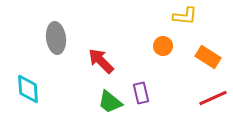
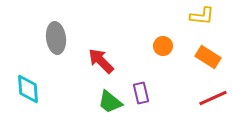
yellow L-shape: moved 17 px right
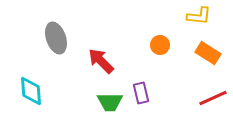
yellow L-shape: moved 3 px left
gray ellipse: rotated 12 degrees counterclockwise
orange circle: moved 3 px left, 1 px up
orange rectangle: moved 4 px up
cyan diamond: moved 3 px right, 2 px down
green trapezoid: rotated 40 degrees counterclockwise
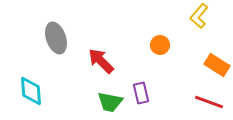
yellow L-shape: rotated 125 degrees clockwise
orange rectangle: moved 9 px right, 12 px down
red line: moved 4 px left, 4 px down; rotated 44 degrees clockwise
green trapezoid: rotated 12 degrees clockwise
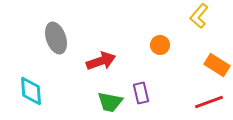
red arrow: rotated 116 degrees clockwise
red line: rotated 40 degrees counterclockwise
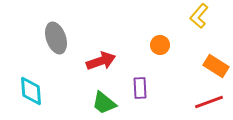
orange rectangle: moved 1 px left, 1 px down
purple rectangle: moved 1 px left, 5 px up; rotated 10 degrees clockwise
green trapezoid: moved 6 px left, 1 px down; rotated 28 degrees clockwise
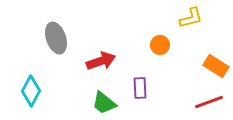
yellow L-shape: moved 8 px left, 2 px down; rotated 145 degrees counterclockwise
cyan diamond: rotated 32 degrees clockwise
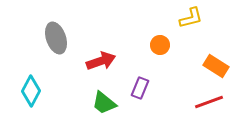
purple rectangle: rotated 25 degrees clockwise
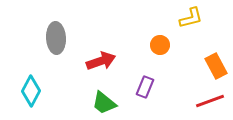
gray ellipse: rotated 16 degrees clockwise
orange rectangle: rotated 30 degrees clockwise
purple rectangle: moved 5 px right, 1 px up
red line: moved 1 px right, 1 px up
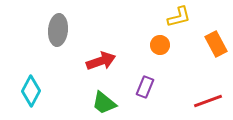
yellow L-shape: moved 12 px left, 1 px up
gray ellipse: moved 2 px right, 8 px up; rotated 8 degrees clockwise
orange rectangle: moved 22 px up
red line: moved 2 px left
